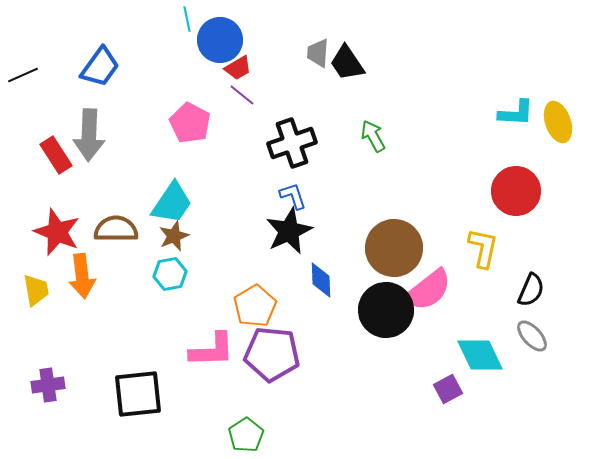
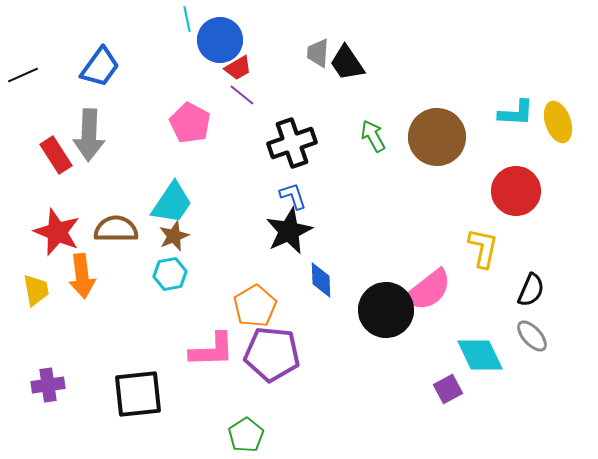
brown circle: moved 43 px right, 111 px up
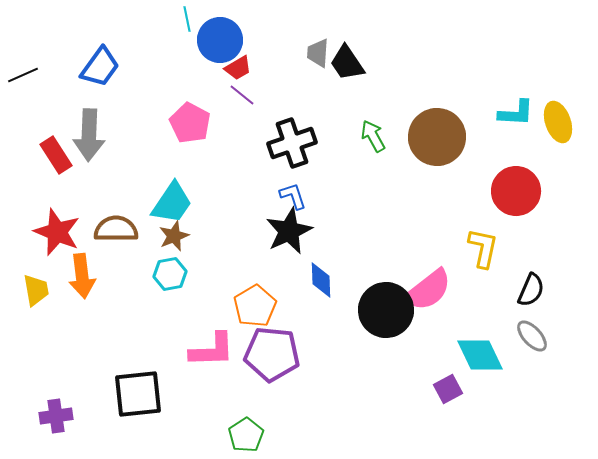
purple cross: moved 8 px right, 31 px down
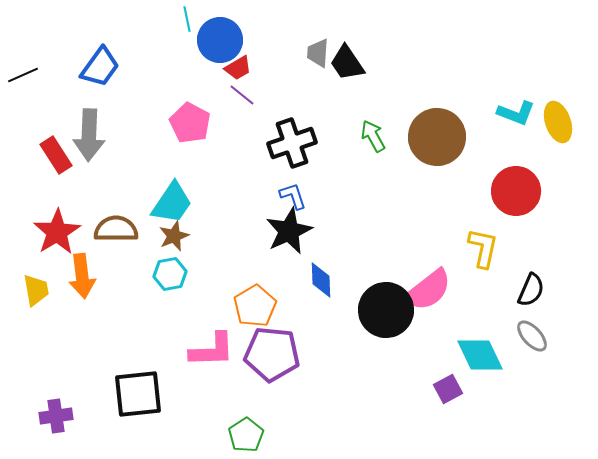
cyan L-shape: rotated 18 degrees clockwise
red star: rotated 18 degrees clockwise
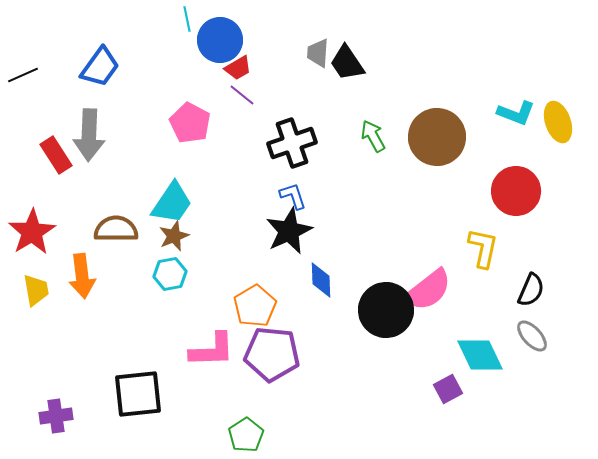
red star: moved 25 px left
